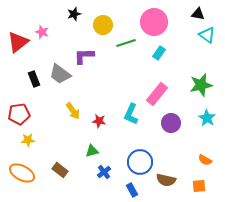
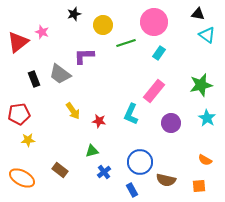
pink rectangle: moved 3 px left, 3 px up
orange ellipse: moved 5 px down
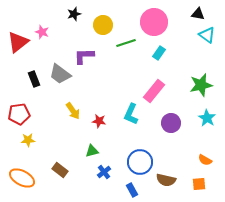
orange square: moved 2 px up
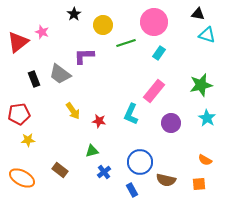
black star: rotated 16 degrees counterclockwise
cyan triangle: rotated 18 degrees counterclockwise
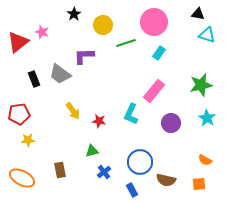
brown rectangle: rotated 42 degrees clockwise
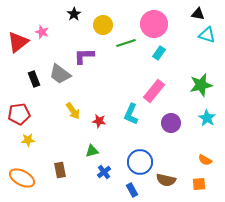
pink circle: moved 2 px down
